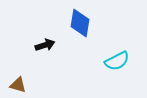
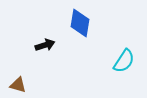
cyan semicircle: moved 7 px right; rotated 30 degrees counterclockwise
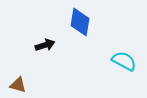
blue diamond: moved 1 px up
cyan semicircle: rotated 95 degrees counterclockwise
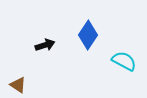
blue diamond: moved 8 px right, 13 px down; rotated 24 degrees clockwise
brown triangle: rotated 18 degrees clockwise
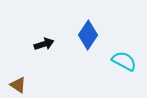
black arrow: moved 1 px left, 1 px up
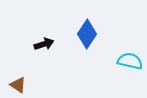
blue diamond: moved 1 px left, 1 px up
cyan semicircle: moved 6 px right; rotated 15 degrees counterclockwise
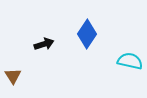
brown triangle: moved 5 px left, 9 px up; rotated 24 degrees clockwise
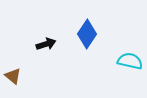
black arrow: moved 2 px right
brown triangle: rotated 18 degrees counterclockwise
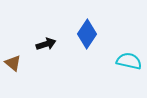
cyan semicircle: moved 1 px left
brown triangle: moved 13 px up
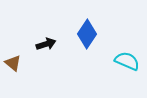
cyan semicircle: moved 2 px left; rotated 10 degrees clockwise
